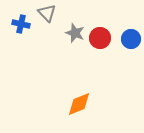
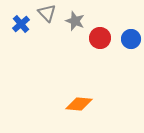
blue cross: rotated 36 degrees clockwise
gray star: moved 12 px up
orange diamond: rotated 28 degrees clockwise
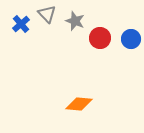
gray triangle: moved 1 px down
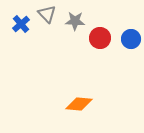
gray star: rotated 18 degrees counterclockwise
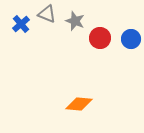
gray triangle: rotated 24 degrees counterclockwise
gray star: rotated 18 degrees clockwise
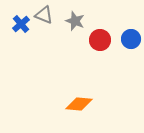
gray triangle: moved 3 px left, 1 px down
red circle: moved 2 px down
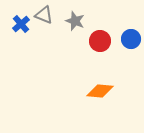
red circle: moved 1 px down
orange diamond: moved 21 px right, 13 px up
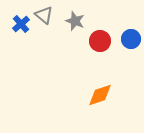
gray triangle: rotated 18 degrees clockwise
orange diamond: moved 4 px down; rotated 24 degrees counterclockwise
